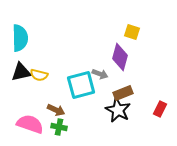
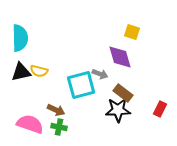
purple diamond: rotated 32 degrees counterclockwise
yellow semicircle: moved 4 px up
brown rectangle: rotated 60 degrees clockwise
black star: rotated 30 degrees counterclockwise
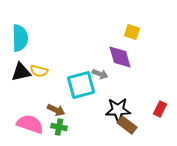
brown rectangle: moved 4 px right, 32 px down
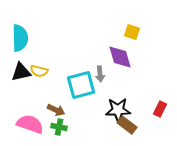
gray arrow: rotated 63 degrees clockwise
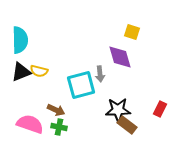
cyan semicircle: moved 2 px down
black triangle: rotated 10 degrees counterclockwise
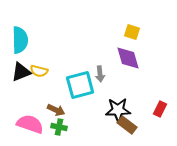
purple diamond: moved 8 px right, 1 px down
cyan square: moved 1 px left
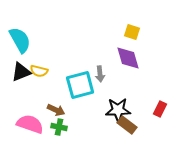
cyan semicircle: rotated 28 degrees counterclockwise
